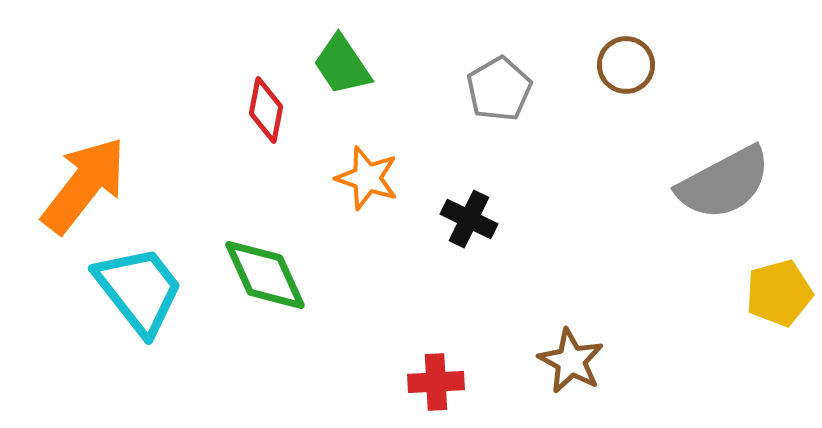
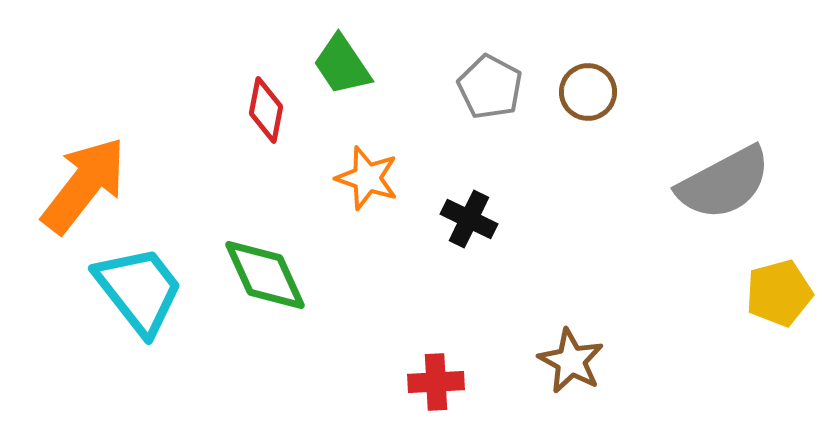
brown circle: moved 38 px left, 27 px down
gray pentagon: moved 9 px left, 2 px up; rotated 14 degrees counterclockwise
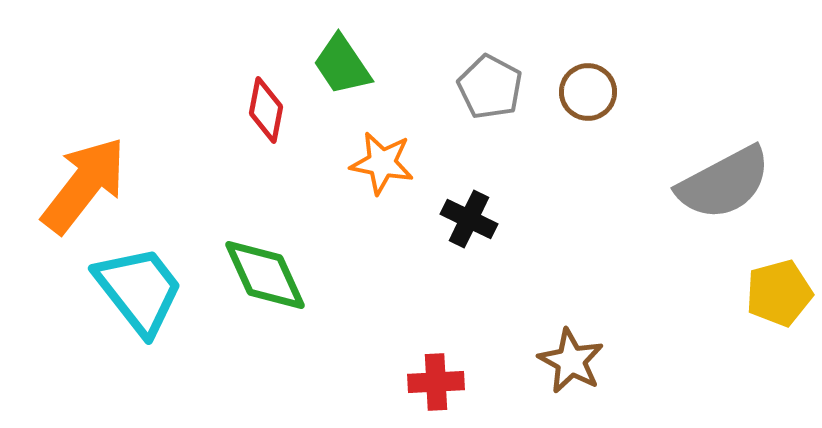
orange star: moved 15 px right, 15 px up; rotated 8 degrees counterclockwise
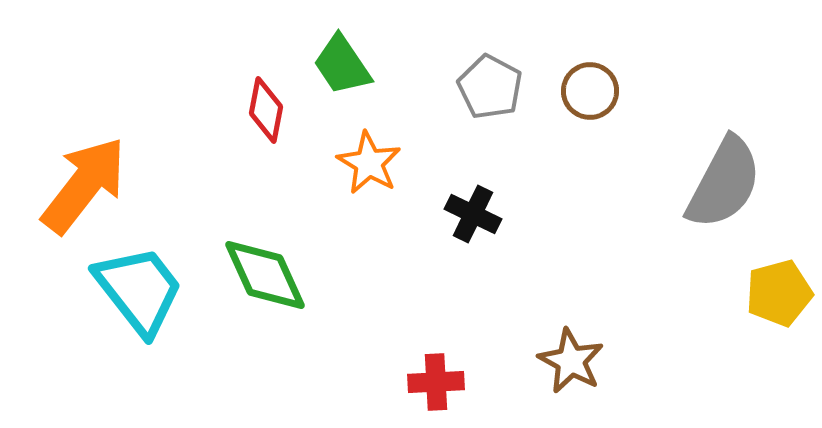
brown circle: moved 2 px right, 1 px up
orange star: moved 13 px left; rotated 20 degrees clockwise
gray semicircle: rotated 34 degrees counterclockwise
black cross: moved 4 px right, 5 px up
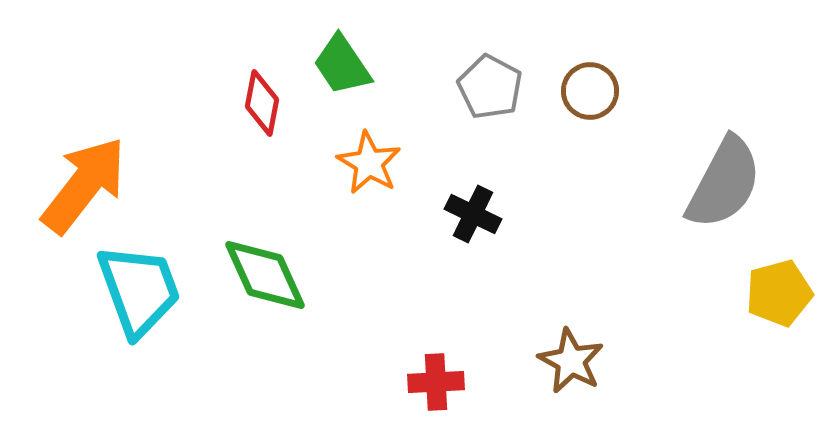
red diamond: moved 4 px left, 7 px up
cyan trapezoid: rotated 18 degrees clockwise
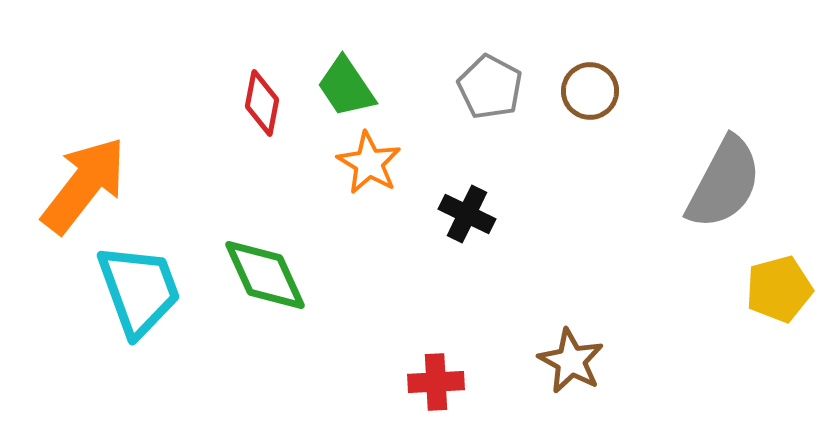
green trapezoid: moved 4 px right, 22 px down
black cross: moved 6 px left
yellow pentagon: moved 4 px up
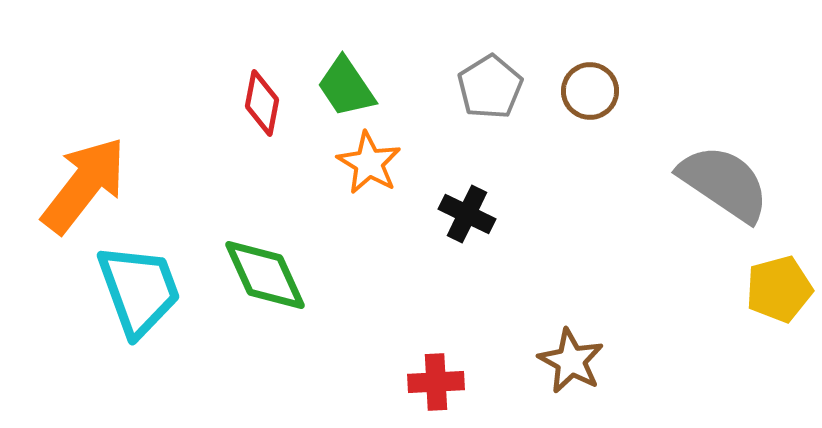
gray pentagon: rotated 12 degrees clockwise
gray semicircle: rotated 84 degrees counterclockwise
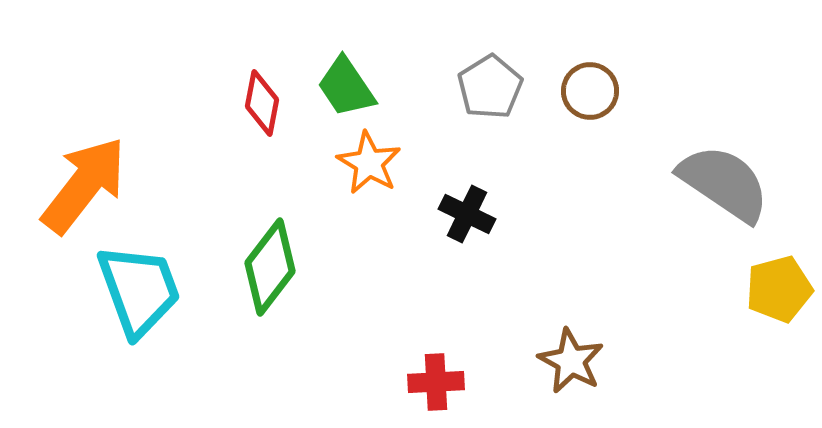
green diamond: moved 5 px right, 8 px up; rotated 62 degrees clockwise
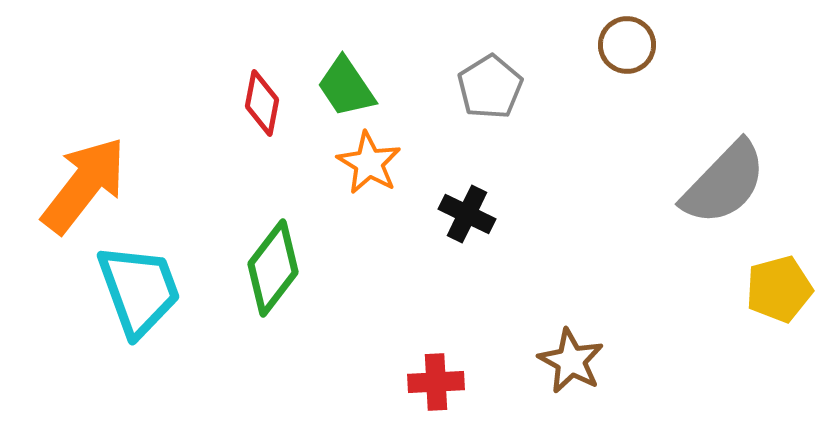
brown circle: moved 37 px right, 46 px up
gray semicircle: rotated 100 degrees clockwise
green diamond: moved 3 px right, 1 px down
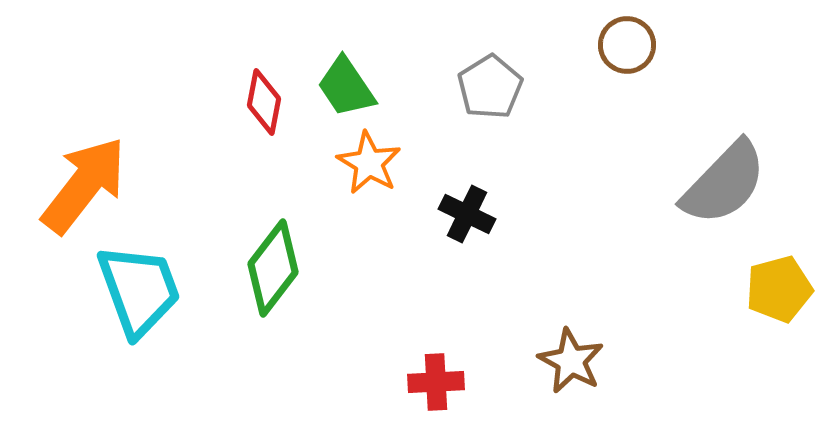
red diamond: moved 2 px right, 1 px up
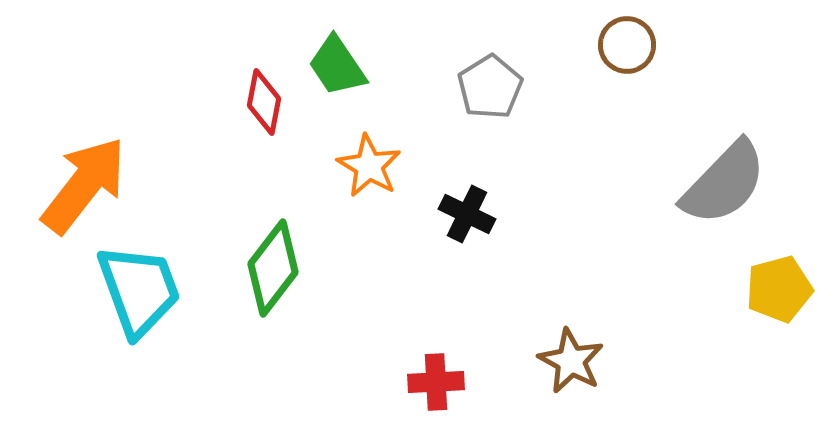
green trapezoid: moved 9 px left, 21 px up
orange star: moved 3 px down
